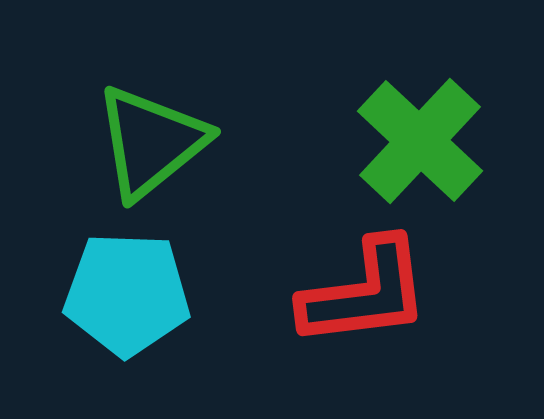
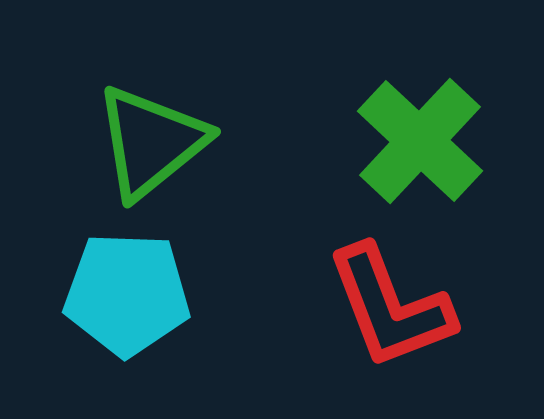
red L-shape: moved 25 px right, 14 px down; rotated 76 degrees clockwise
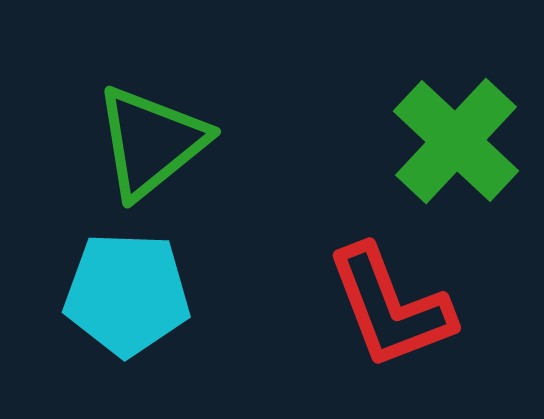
green cross: moved 36 px right
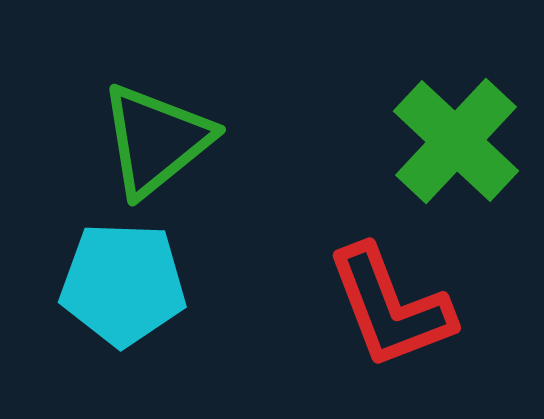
green triangle: moved 5 px right, 2 px up
cyan pentagon: moved 4 px left, 10 px up
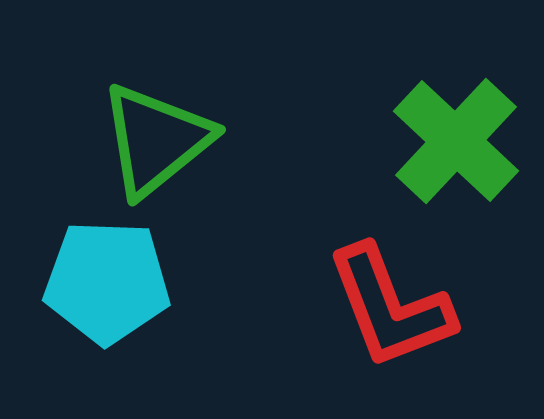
cyan pentagon: moved 16 px left, 2 px up
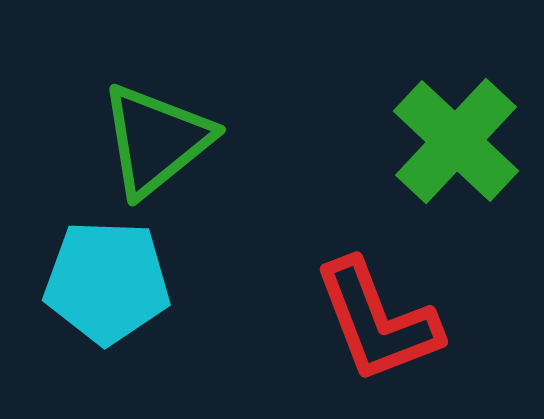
red L-shape: moved 13 px left, 14 px down
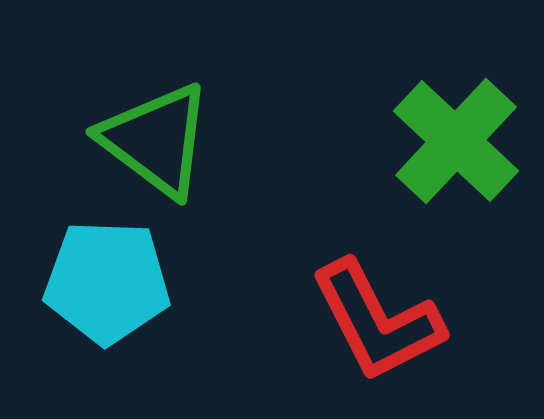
green triangle: rotated 44 degrees counterclockwise
red L-shape: rotated 6 degrees counterclockwise
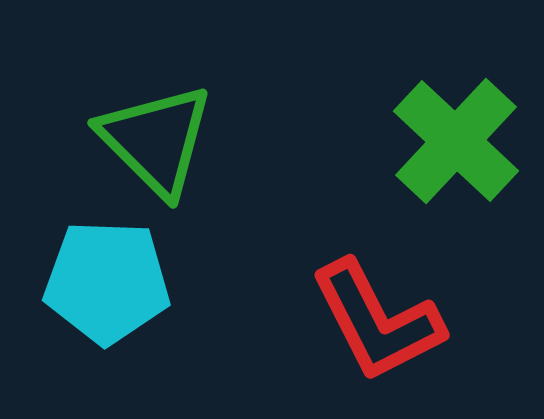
green triangle: rotated 8 degrees clockwise
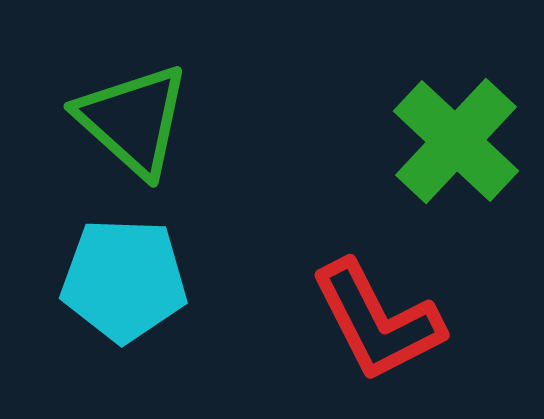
green triangle: moved 23 px left, 20 px up; rotated 3 degrees counterclockwise
cyan pentagon: moved 17 px right, 2 px up
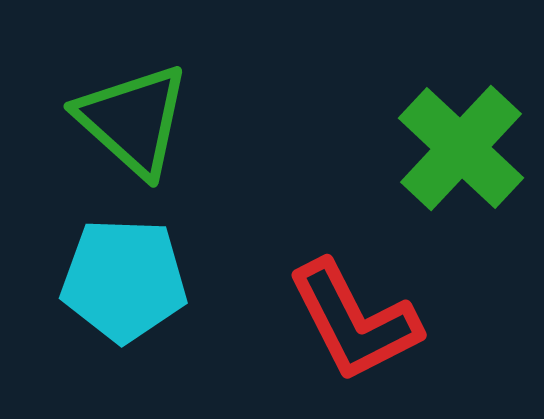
green cross: moved 5 px right, 7 px down
red L-shape: moved 23 px left
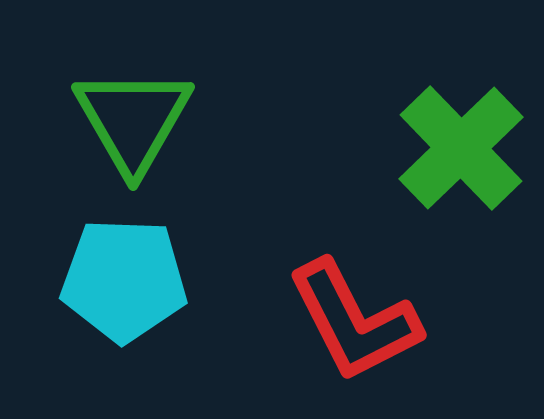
green triangle: rotated 18 degrees clockwise
green cross: rotated 3 degrees clockwise
